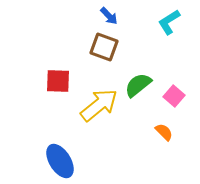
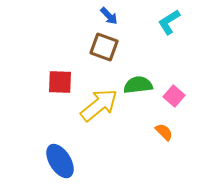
red square: moved 2 px right, 1 px down
green semicircle: rotated 32 degrees clockwise
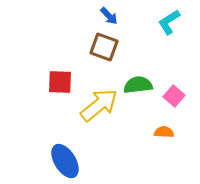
orange semicircle: rotated 42 degrees counterclockwise
blue ellipse: moved 5 px right
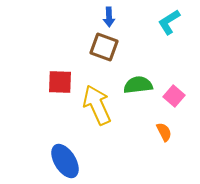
blue arrow: moved 1 px down; rotated 42 degrees clockwise
yellow arrow: moved 2 px left; rotated 75 degrees counterclockwise
orange semicircle: rotated 60 degrees clockwise
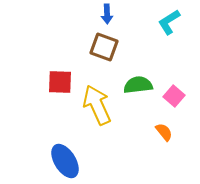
blue arrow: moved 2 px left, 3 px up
orange semicircle: rotated 12 degrees counterclockwise
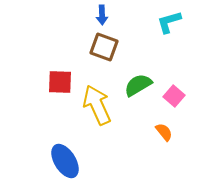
blue arrow: moved 5 px left, 1 px down
cyan L-shape: rotated 16 degrees clockwise
green semicircle: rotated 24 degrees counterclockwise
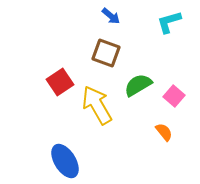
blue arrow: moved 9 px right, 1 px down; rotated 48 degrees counterclockwise
brown square: moved 2 px right, 6 px down
red square: rotated 36 degrees counterclockwise
yellow arrow: rotated 6 degrees counterclockwise
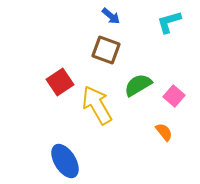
brown square: moved 3 px up
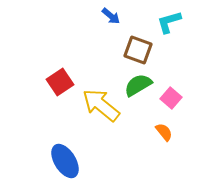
brown square: moved 32 px right
pink square: moved 3 px left, 2 px down
yellow arrow: moved 4 px right; rotated 21 degrees counterclockwise
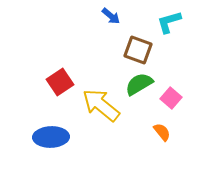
green semicircle: moved 1 px right, 1 px up
orange semicircle: moved 2 px left
blue ellipse: moved 14 px left, 24 px up; rotated 60 degrees counterclockwise
